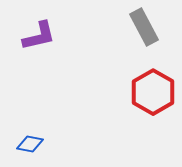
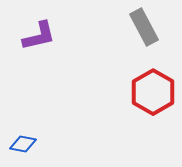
blue diamond: moved 7 px left
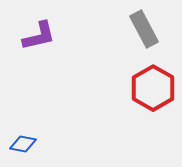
gray rectangle: moved 2 px down
red hexagon: moved 4 px up
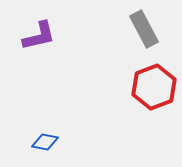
red hexagon: moved 1 px right, 1 px up; rotated 9 degrees clockwise
blue diamond: moved 22 px right, 2 px up
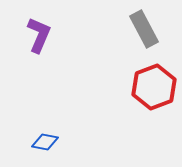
purple L-shape: moved 1 px up; rotated 54 degrees counterclockwise
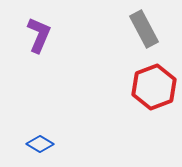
blue diamond: moved 5 px left, 2 px down; rotated 20 degrees clockwise
